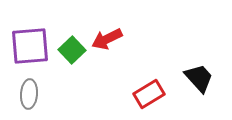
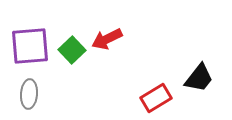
black trapezoid: rotated 80 degrees clockwise
red rectangle: moved 7 px right, 4 px down
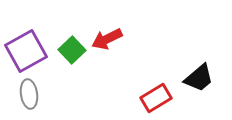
purple square: moved 4 px left, 5 px down; rotated 24 degrees counterclockwise
black trapezoid: rotated 12 degrees clockwise
gray ellipse: rotated 12 degrees counterclockwise
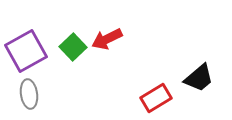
green square: moved 1 px right, 3 px up
